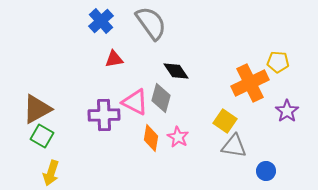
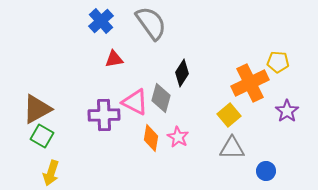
black diamond: moved 6 px right, 2 px down; rotated 68 degrees clockwise
yellow square: moved 4 px right, 6 px up; rotated 15 degrees clockwise
gray triangle: moved 2 px left, 2 px down; rotated 8 degrees counterclockwise
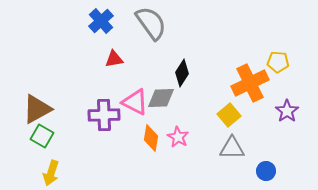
gray diamond: rotated 72 degrees clockwise
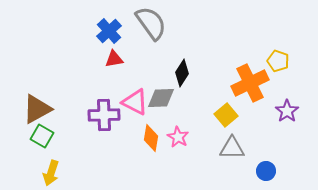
blue cross: moved 8 px right, 10 px down
yellow pentagon: moved 1 px up; rotated 15 degrees clockwise
yellow square: moved 3 px left
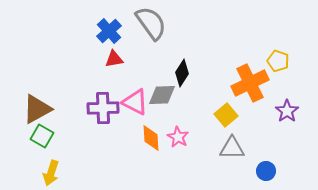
gray diamond: moved 1 px right, 3 px up
purple cross: moved 1 px left, 7 px up
orange diamond: rotated 12 degrees counterclockwise
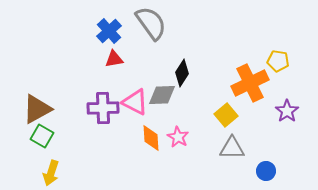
yellow pentagon: rotated 10 degrees counterclockwise
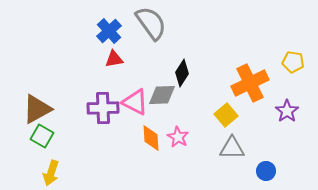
yellow pentagon: moved 15 px right, 1 px down
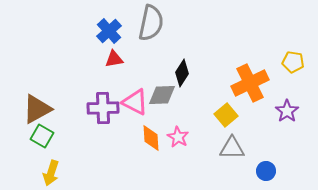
gray semicircle: rotated 48 degrees clockwise
